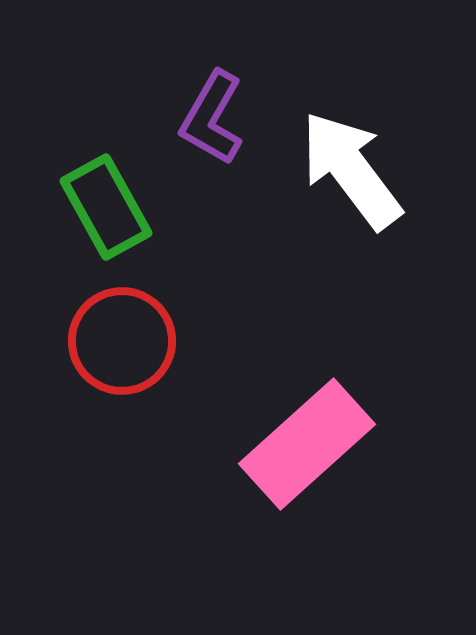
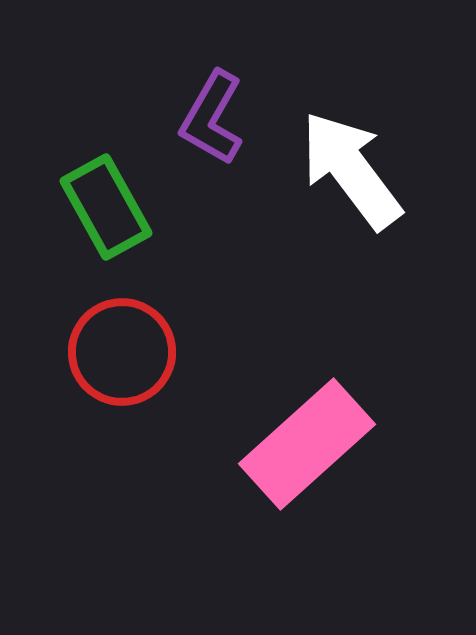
red circle: moved 11 px down
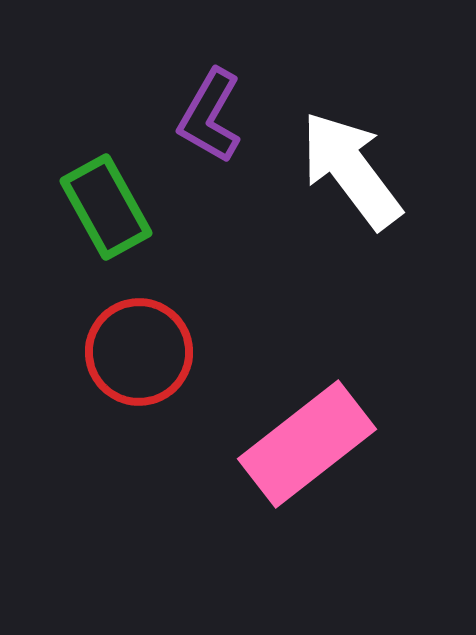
purple L-shape: moved 2 px left, 2 px up
red circle: moved 17 px right
pink rectangle: rotated 4 degrees clockwise
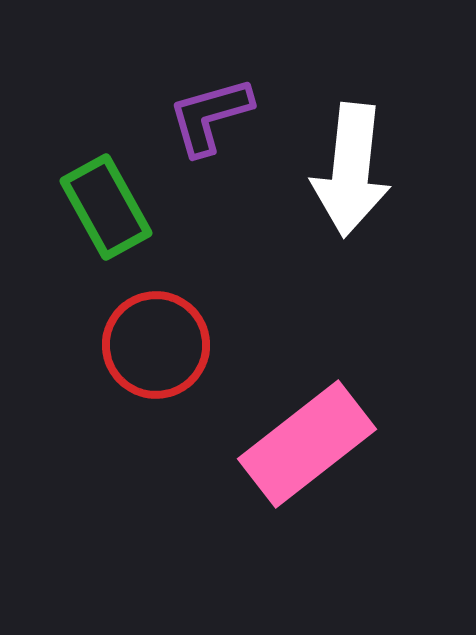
purple L-shape: rotated 44 degrees clockwise
white arrow: rotated 137 degrees counterclockwise
red circle: moved 17 px right, 7 px up
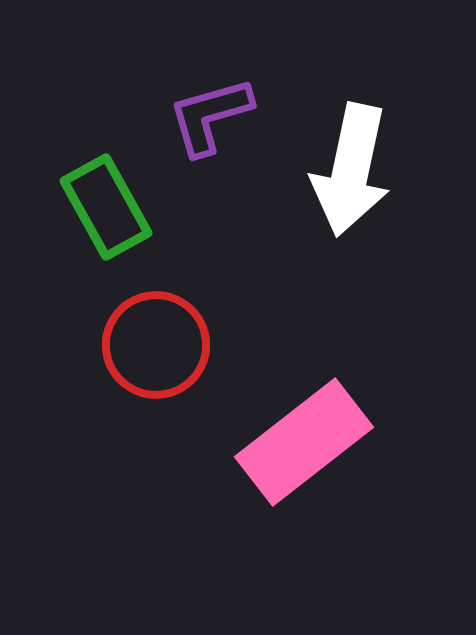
white arrow: rotated 6 degrees clockwise
pink rectangle: moved 3 px left, 2 px up
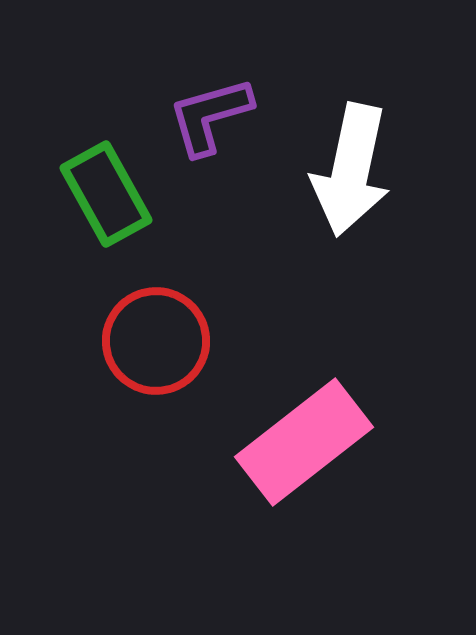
green rectangle: moved 13 px up
red circle: moved 4 px up
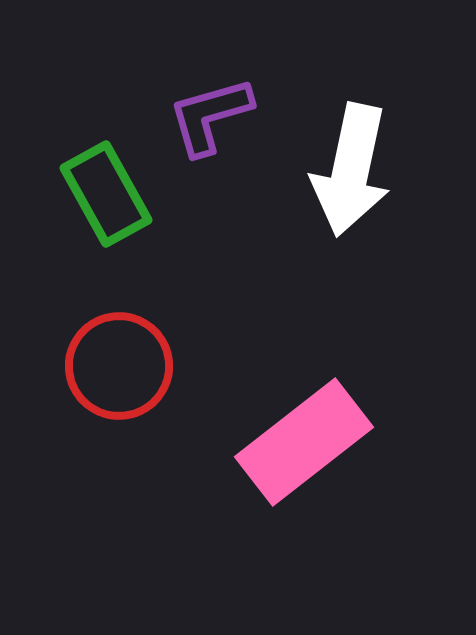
red circle: moved 37 px left, 25 px down
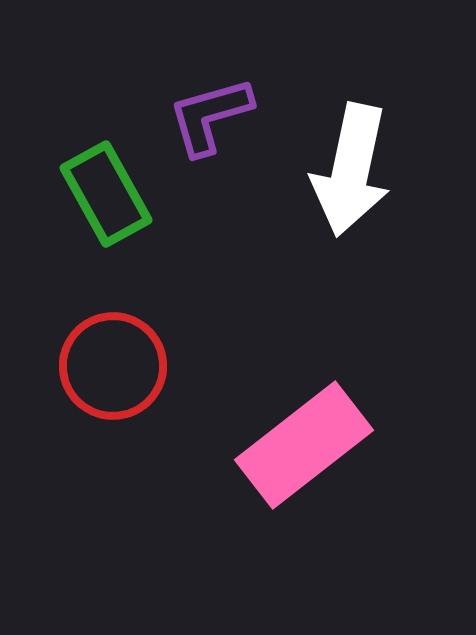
red circle: moved 6 px left
pink rectangle: moved 3 px down
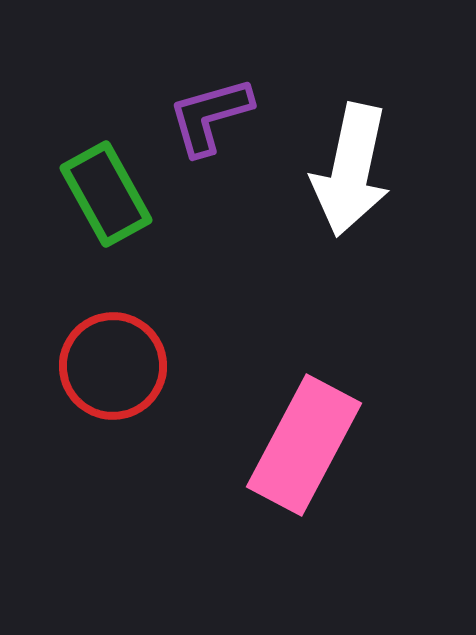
pink rectangle: rotated 24 degrees counterclockwise
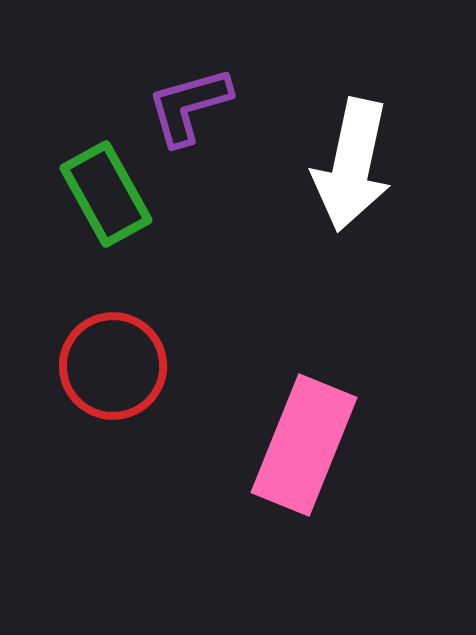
purple L-shape: moved 21 px left, 10 px up
white arrow: moved 1 px right, 5 px up
pink rectangle: rotated 6 degrees counterclockwise
